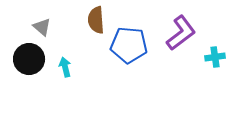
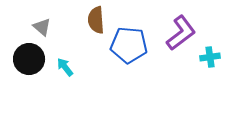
cyan cross: moved 5 px left
cyan arrow: rotated 24 degrees counterclockwise
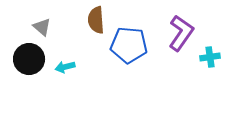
purple L-shape: rotated 18 degrees counterclockwise
cyan arrow: rotated 66 degrees counterclockwise
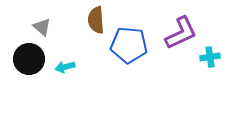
purple L-shape: rotated 30 degrees clockwise
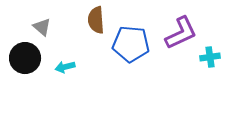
blue pentagon: moved 2 px right, 1 px up
black circle: moved 4 px left, 1 px up
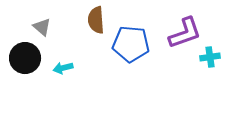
purple L-shape: moved 4 px right; rotated 6 degrees clockwise
cyan arrow: moved 2 px left, 1 px down
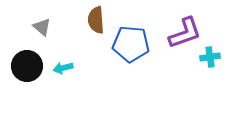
black circle: moved 2 px right, 8 px down
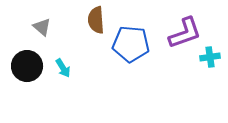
cyan arrow: rotated 108 degrees counterclockwise
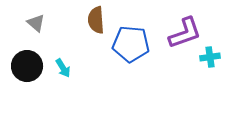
gray triangle: moved 6 px left, 4 px up
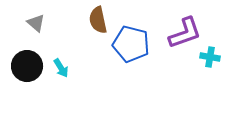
brown semicircle: moved 2 px right; rotated 8 degrees counterclockwise
blue pentagon: rotated 9 degrees clockwise
cyan cross: rotated 18 degrees clockwise
cyan arrow: moved 2 px left
